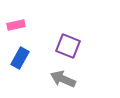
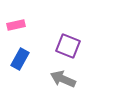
blue rectangle: moved 1 px down
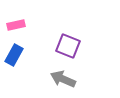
blue rectangle: moved 6 px left, 4 px up
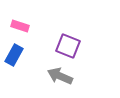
pink rectangle: moved 4 px right, 1 px down; rotated 30 degrees clockwise
gray arrow: moved 3 px left, 3 px up
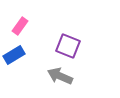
pink rectangle: rotated 72 degrees counterclockwise
blue rectangle: rotated 30 degrees clockwise
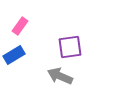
purple square: moved 2 px right, 1 px down; rotated 30 degrees counterclockwise
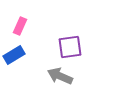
pink rectangle: rotated 12 degrees counterclockwise
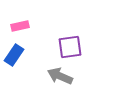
pink rectangle: rotated 54 degrees clockwise
blue rectangle: rotated 25 degrees counterclockwise
